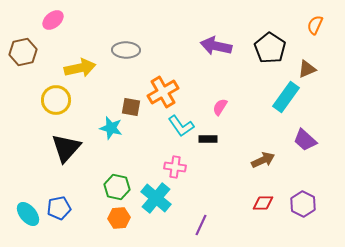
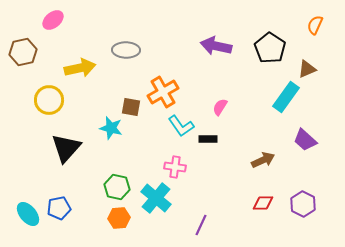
yellow circle: moved 7 px left
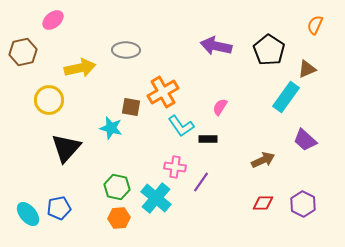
black pentagon: moved 1 px left, 2 px down
purple line: moved 43 px up; rotated 10 degrees clockwise
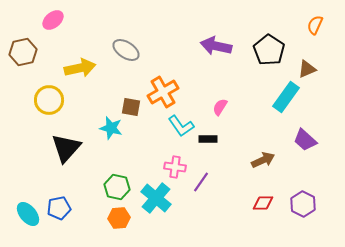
gray ellipse: rotated 32 degrees clockwise
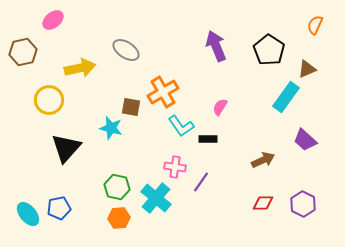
purple arrow: rotated 56 degrees clockwise
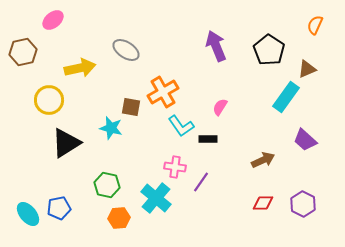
black triangle: moved 5 px up; rotated 16 degrees clockwise
green hexagon: moved 10 px left, 2 px up
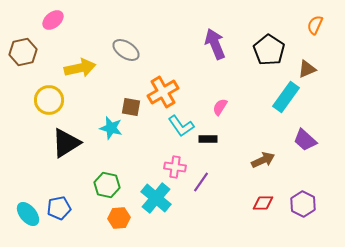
purple arrow: moved 1 px left, 2 px up
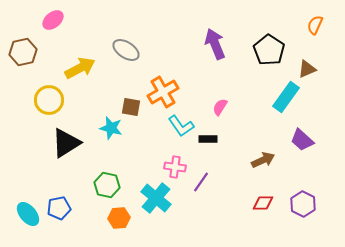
yellow arrow: rotated 16 degrees counterclockwise
purple trapezoid: moved 3 px left
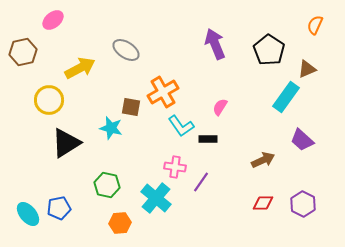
orange hexagon: moved 1 px right, 5 px down
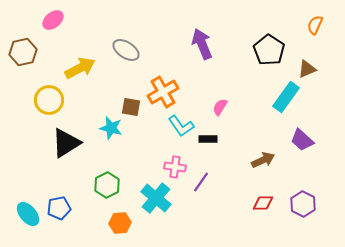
purple arrow: moved 13 px left
green hexagon: rotated 20 degrees clockwise
